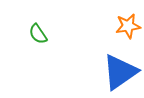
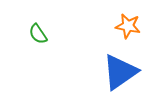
orange star: rotated 20 degrees clockwise
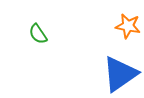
blue triangle: moved 2 px down
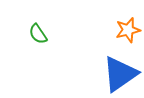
orange star: moved 4 px down; rotated 25 degrees counterclockwise
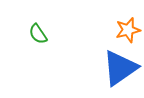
blue triangle: moved 6 px up
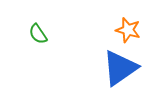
orange star: rotated 30 degrees clockwise
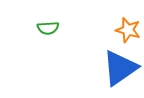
green semicircle: moved 10 px right, 6 px up; rotated 60 degrees counterclockwise
